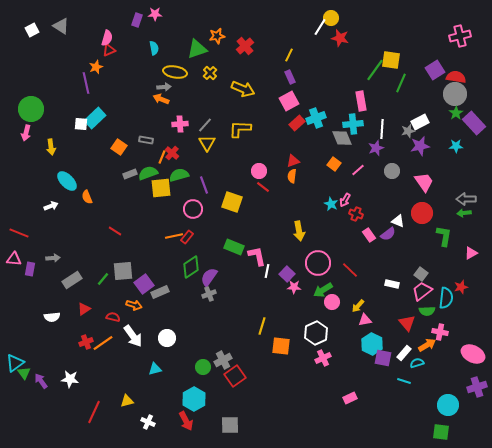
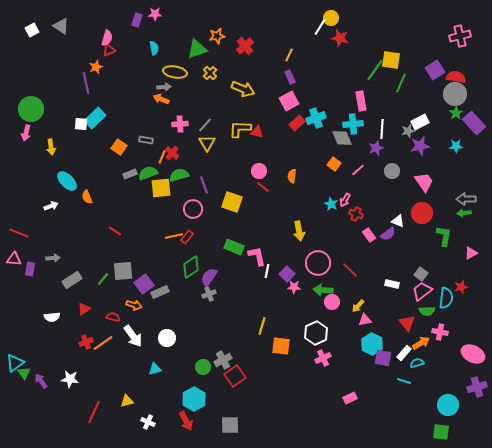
red triangle at (293, 161): moved 36 px left, 29 px up; rotated 32 degrees clockwise
green arrow at (323, 290): rotated 36 degrees clockwise
orange arrow at (427, 345): moved 6 px left, 2 px up
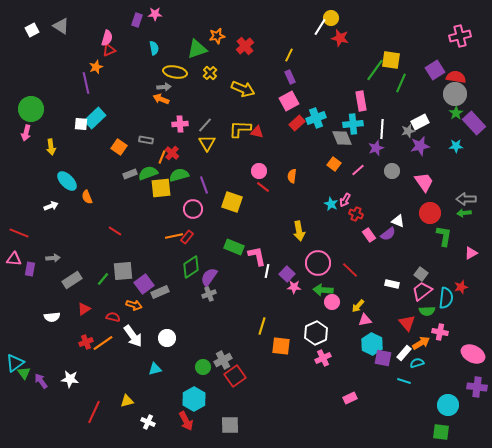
red circle at (422, 213): moved 8 px right
purple cross at (477, 387): rotated 24 degrees clockwise
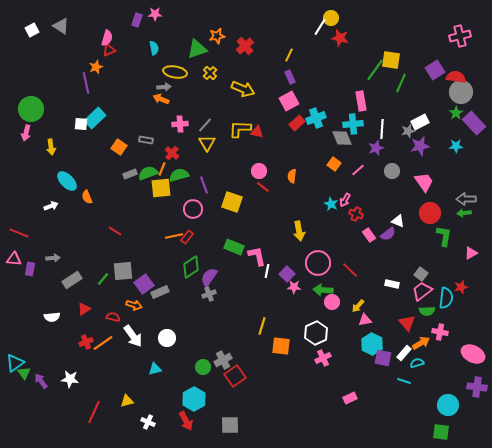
gray circle at (455, 94): moved 6 px right, 2 px up
orange line at (162, 157): moved 12 px down
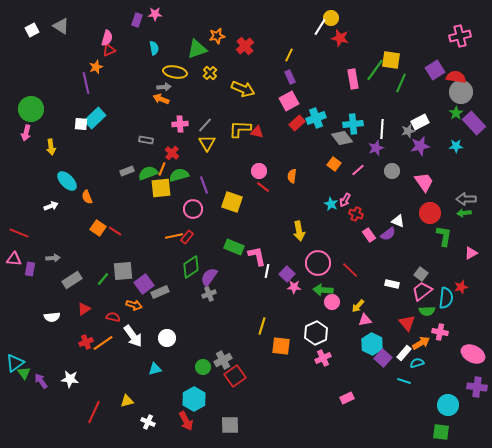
pink rectangle at (361, 101): moved 8 px left, 22 px up
gray diamond at (342, 138): rotated 15 degrees counterclockwise
orange square at (119, 147): moved 21 px left, 81 px down
gray rectangle at (130, 174): moved 3 px left, 3 px up
purple square at (383, 358): rotated 30 degrees clockwise
pink rectangle at (350, 398): moved 3 px left
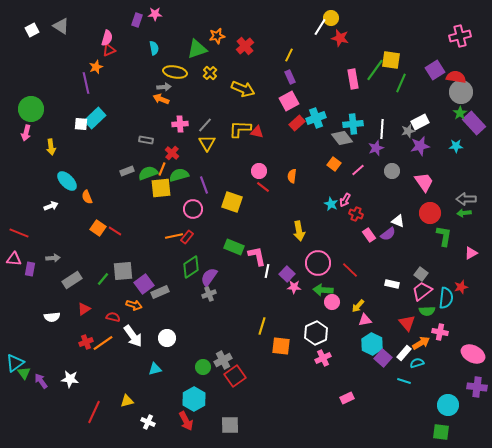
green star at (456, 113): moved 4 px right
